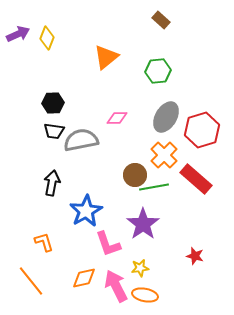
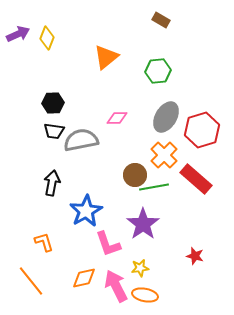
brown rectangle: rotated 12 degrees counterclockwise
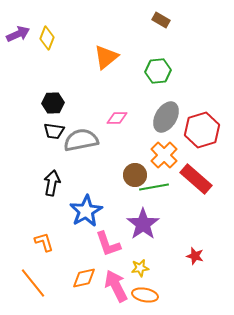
orange line: moved 2 px right, 2 px down
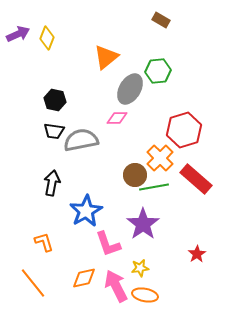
black hexagon: moved 2 px right, 3 px up; rotated 15 degrees clockwise
gray ellipse: moved 36 px left, 28 px up
red hexagon: moved 18 px left
orange cross: moved 4 px left, 3 px down
red star: moved 2 px right, 2 px up; rotated 24 degrees clockwise
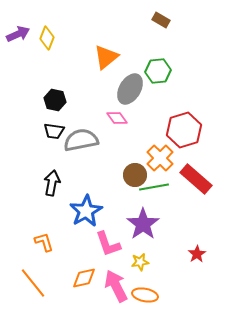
pink diamond: rotated 55 degrees clockwise
yellow star: moved 6 px up
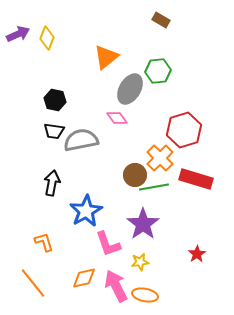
red rectangle: rotated 24 degrees counterclockwise
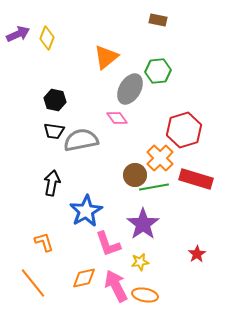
brown rectangle: moved 3 px left; rotated 18 degrees counterclockwise
